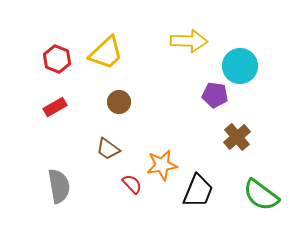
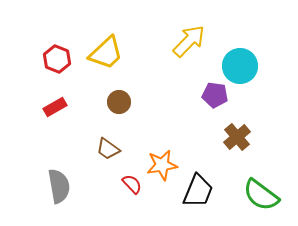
yellow arrow: rotated 48 degrees counterclockwise
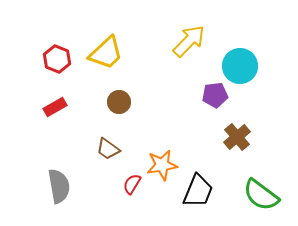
purple pentagon: rotated 15 degrees counterclockwise
red semicircle: rotated 105 degrees counterclockwise
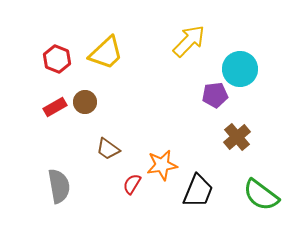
cyan circle: moved 3 px down
brown circle: moved 34 px left
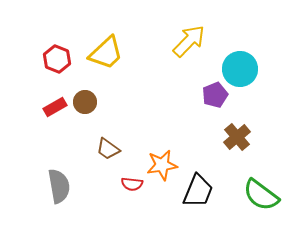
purple pentagon: rotated 15 degrees counterclockwise
red semicircle: rotated 115 degrees counterclockwise
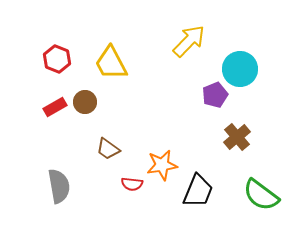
yellow trapezoid: moved 5 px right, 10 px down; rotated 105 degrees clockwise
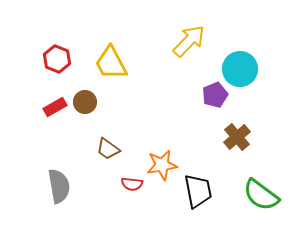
black trapezoid: rotated 33 degrees counterclockwise
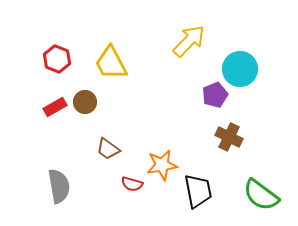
brown cross: moved 8 px left; rotated 24 degrees counterclockwise
red semicircle: rotated 10 degrees clockwise
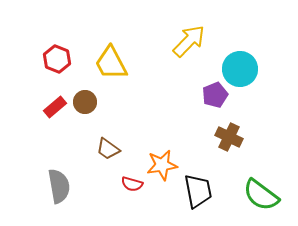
red rectangle: rotated 10 degrees counterclockwise
